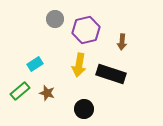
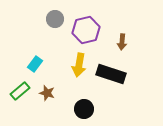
cyan rectangle: rotated 21 degrees counterclockwise
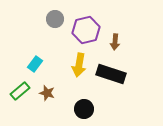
brown arrow: moved 7 px left
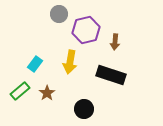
gray circle: moved 4 px right, 5 px up
yellow arrow: moved 9 px left, 3 px up
black rectangle: moved 1 px down
brown star: rotated 21 degrees clockwise
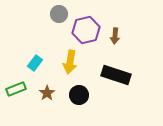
brown arrow: moved 6 px up
cyan rectangle: moved 1 px up
black rectangle: moved 5 px right
green rectangle: moved 4 px left, 2 px up; rotated 18 degrees clockwise
black circle: moved 5 px left, 14 px up
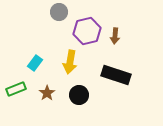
gray circle: moved 2 px up
purple hexagon: moved 1 px right, 1 px down
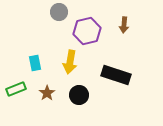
brown arrow: moved 9 px right, 11 px up
cyan rectangle: rotated 49 degrees counterclockwise
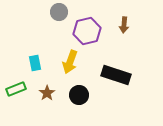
yellow arrow: rotated 10 degrees clockwise
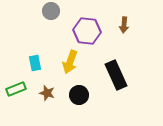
gray circle: moved 8 px left, 1 px up
purple hexagon: rotated 20 degrees clockwise
black rectangle: rotated 48 degrees clockwise
brown star: rotated 21 degrees counterclockwise
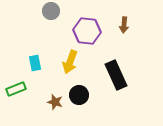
brown star: moved 8 px right, 9 px down
